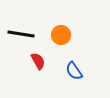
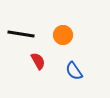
orange circle: moved 2 px right
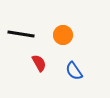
red semicircle: moved 1 px right, 2 px down
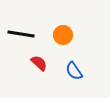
red semicircle: rotated 18 degrees counterclockwise
